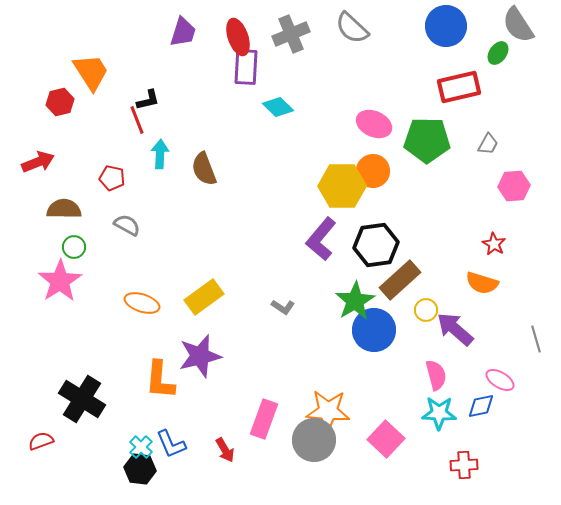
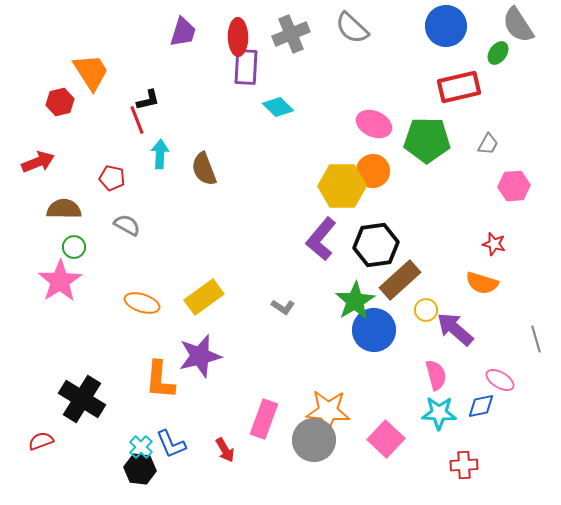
red ellipse at (238, 37): rotated 18 degrees clockwise
red star at (494, 244): rotated 15 degrees counterclockwise
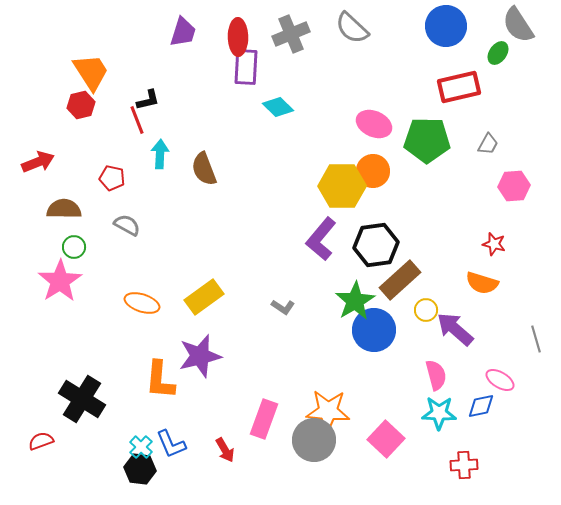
red hexagon at (60, 102): moved 21 px right, 3 px down
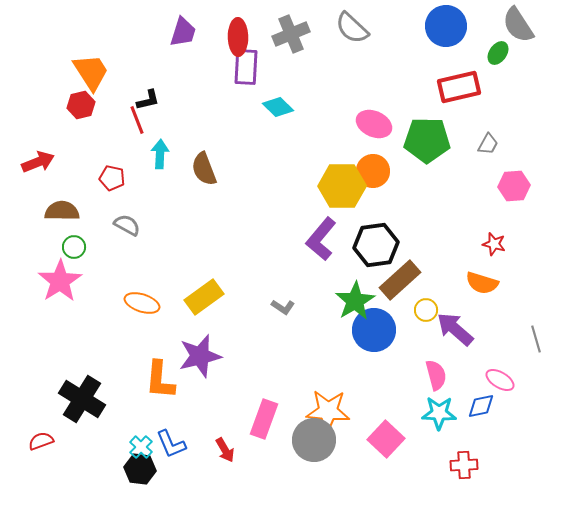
brown semicircle at (64, 209): moved 2 px left, 2 px down
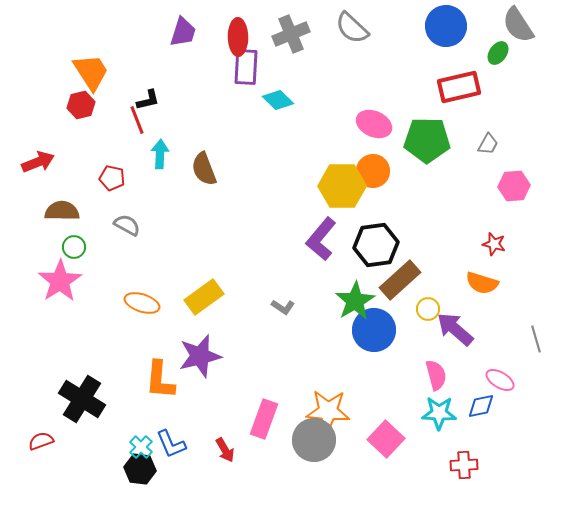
cyan diamond at (278, 107): moved 7 px up
yellow circle at (426, 310): moved 2 px right, 1 px up
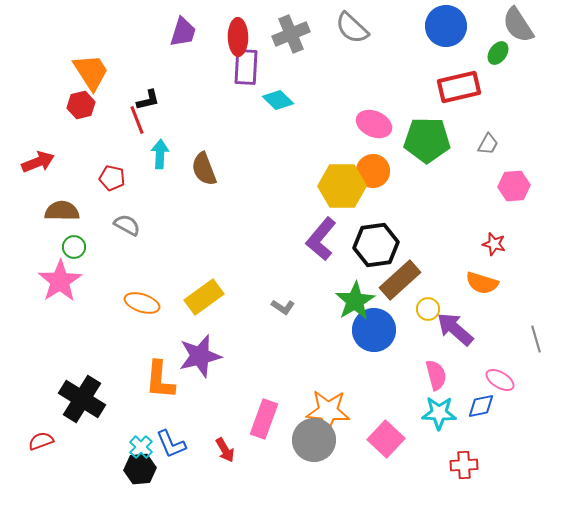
black hexagon at (140, 469): rotated 12 degrees counterclockwise
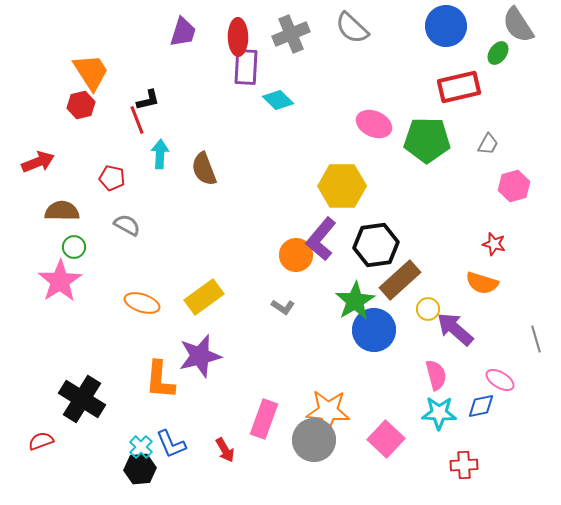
orange circle at (373, 171): moved 77 px left, 84 px down
pink hexagon at (514, 186): rotated 12 degrees counterclockwise
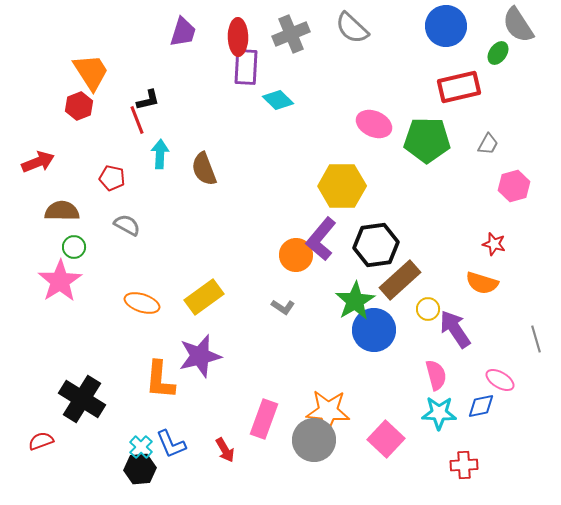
red hexagon at (81, 105): moved 2 px left, 1 px down; rotated 8 degrees counterclockwise
purple arrow at (455, 329): rotated 15 degrees clockwise
